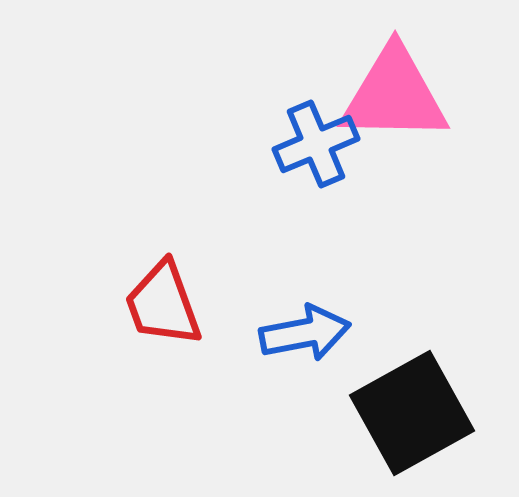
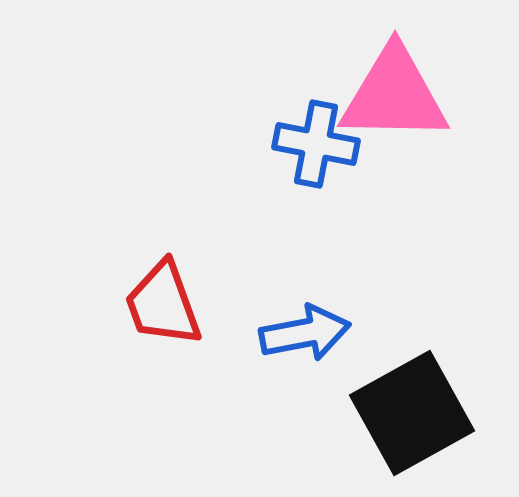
blue cross: rotated 34 degrees clockwise
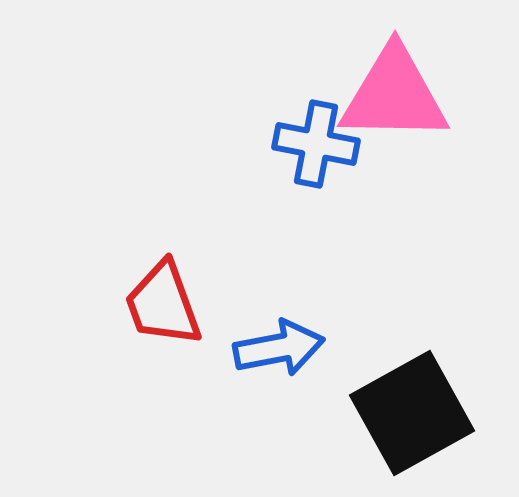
blue arrow: moved 26 px left, 15 px down
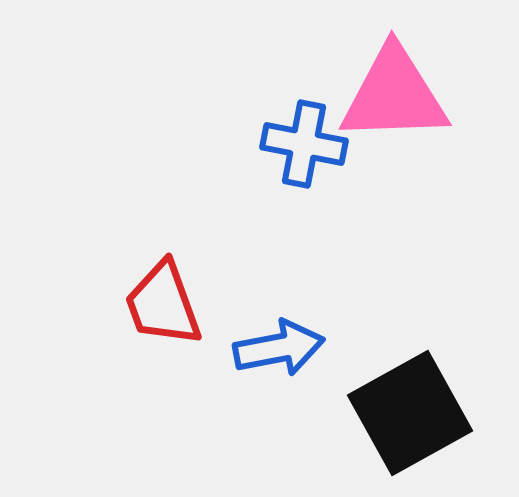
pink triangle: rotated 3 degrees counterclockwise
blue cross: moved 12 px left
black square: moved 2 px left
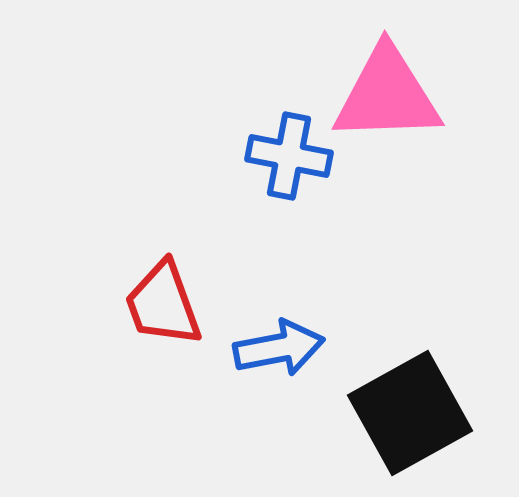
pink triangle: moved 7 px left
blue cross: moved 15 px left, 12 px down
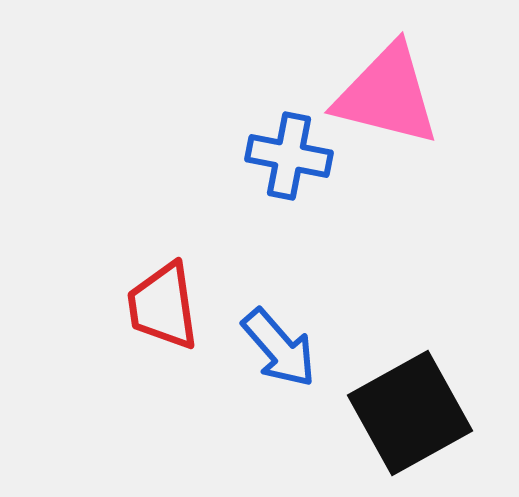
pink triangle: rotated 16 degrees clockwise
red trapezoid: moved 2 px down; rotated 12 degrees clockwise
blue arrow: rotated 60 degrees clockwise
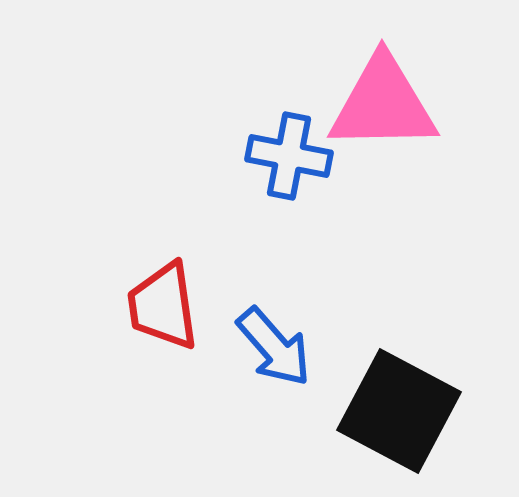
pink triangle: moved 4 px left, 9 px down; rotated 15 degrees counterclockwise
blue arrow: moved 5 px left, 1 px up
black square: moved 11 px left, 2 px up; rotated 33 degrees counterclockwise
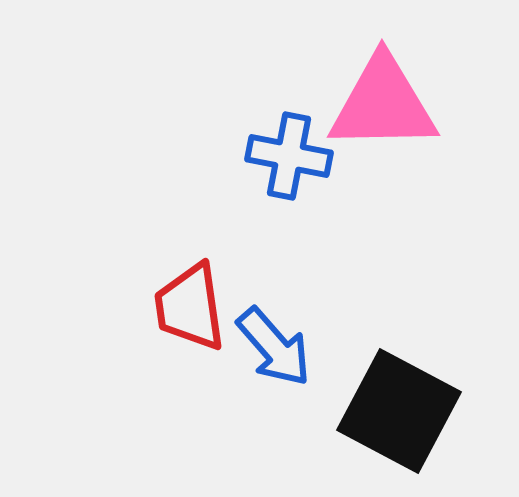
red trapezoid: moved 27 px right, 1 px down
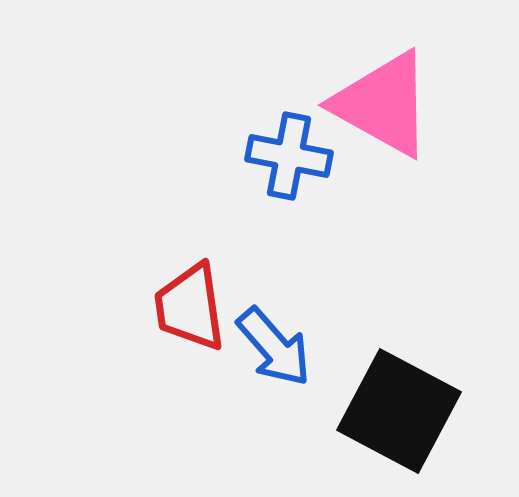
pink triangle: rotated 30 degrees clockwise
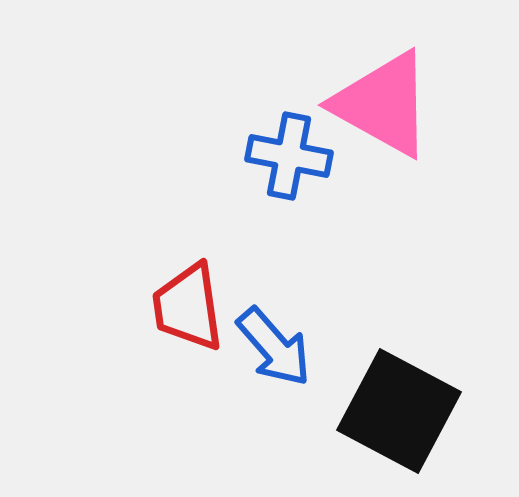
red trapezoid: moved 2 px left
